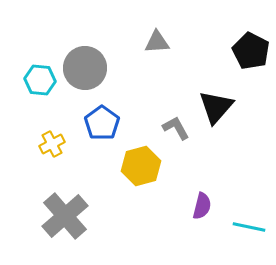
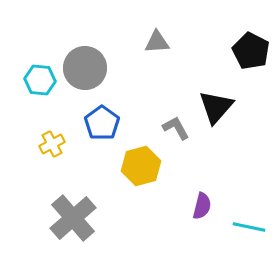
gray cross: moved 8 px right, 2 px down
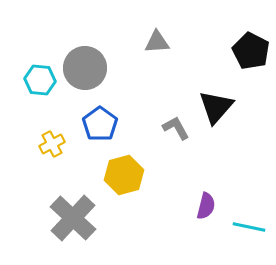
blue pentagon: moved 2 px left, 1 px down
yellow hexagon: moved 17 px left, 9 px down
purple semicircle: moved 4 px right
gray cross: rotated 6 degrees counterclockwise
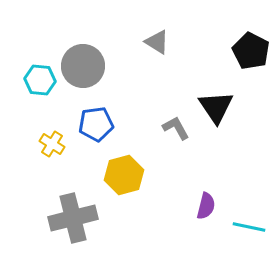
gray triangle: rotated 36 degrees clockwise
gray circle: moved 2 px left, 2 px up
black triangle: rotated 15 degrees counterclockwise
blue pentagon: moved 4 px left; rotated 28 degrees clockwise
yellow cross: rotated 30 degrees counterclockwise
gray cross: rotated 33 degrees clockwise
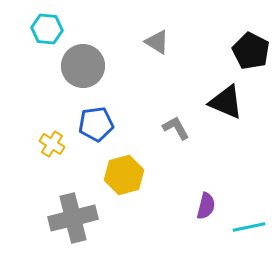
cyan hexagon: moved 7 px right, 51 px up
black triangle: moved 10 px right, 5 px up; rotated 33 degrees counterclockwise
cyan line: rotated 24 degrees counterclockwise
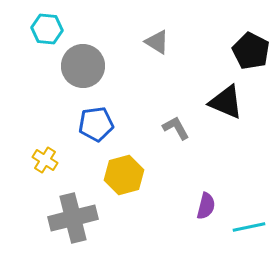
yellow cross: moved 7 px left, 16 px down
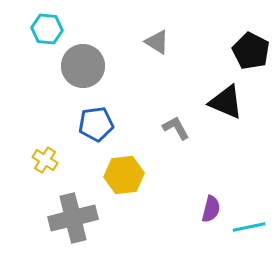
yellow hexagon: rotated 9 degrees clockwise
purple semicircle: moved 5 px right, 3 px down
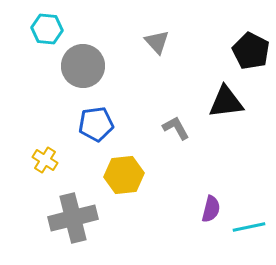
gray triangle: rotated 16 degrees clockwise
black triangle: rotated 30 degrees counterclockwise
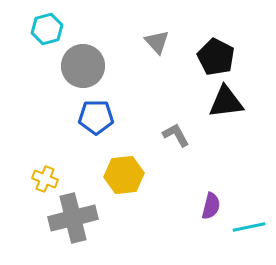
cyan hexagon: rotated 20 degrees counterclockwise
black pentagon: moved 35 px left, 6 px down
blue pentagon: moved 7 px up; rotated 8 degrees clockwise
gray L-shape: moved 7 px down
yellow cross: moved 19 px down; rotated 10 degrees counterclockwise
purple semicircle: moved 3 px up
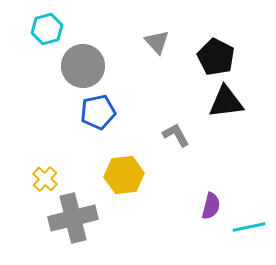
blue pentagon: moved 2 px right, 5 px up; rotated 12 degrees counterclockwise
yellow cross: rotated 20 degrees clockwise
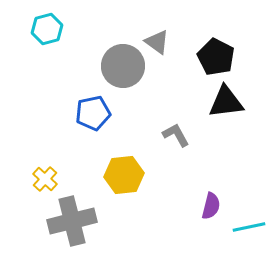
gray triangle: rotated 12 degrees counterclockwise
gray circle: moved 40 px right
blue pentagon: moved 5 px left, 1 px down
gray cross: moved 1 px left, 3 px down
